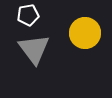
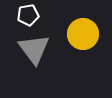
yellow circle: moved 2 px left, 1 px down
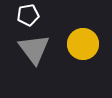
yellow circle: moved 10 px down
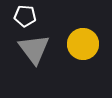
white pentagon: moved 3 px left, 1 px down; rotated 15 degrees clockwise
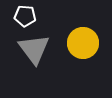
yellow circle: moved 1 px up
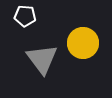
gray triangle: moved 8 px right, 10 px down
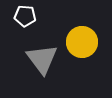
yellow circle: moved 1 px left, 1 px up
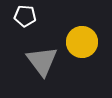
gray triangle: moved 2 px down
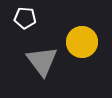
white pentagon: moved 2 px down
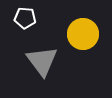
yellow circle: moved 1 px right, 8 px up
